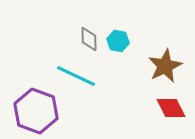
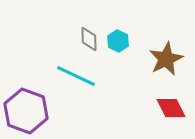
cyan hexagon: rotated 15 degrees clockwise
brown star: moved 1 px right, 7 px up
purple hexagon: moved 10 px left
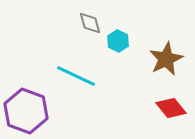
gray diamond: moved 1 px right, 16 px up; rotated 15 degrees counterclockwise
red diamond: rotated 12 degrees counterclockwise
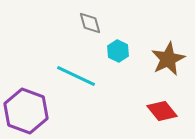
cyan hexagon: moved 10 px down
brown star: moved 2 px right
red diamond: moved 9 px left, 3 px down
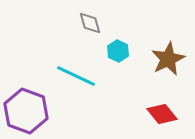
red diamond: moved 3 px down
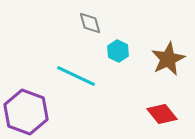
purple hexagon: moved 1 px down
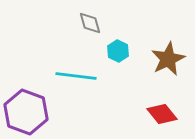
cyan line: rotated 18 degrees counterclockwise
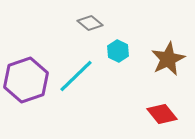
gray diamond: rotated 35 degrees counterclockwise
cyan line: rotated 51 degrees counterclockwise
purple hexagon: moved 32 px up; rotated 21 degrees clockwise
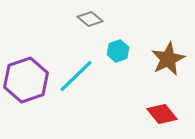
gray diamond: moved 4 px up
cyan hexagon: rotated 15 degrees clockwise
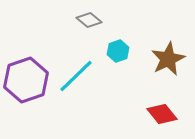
gray diamond: moved 1 px left, 1 px down
